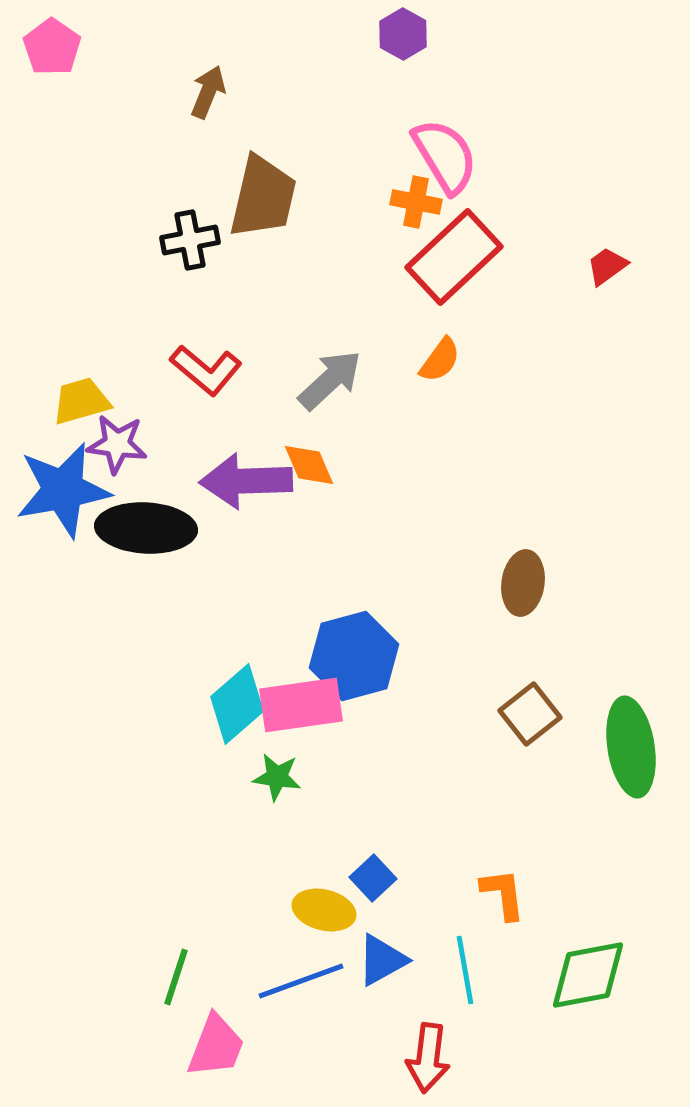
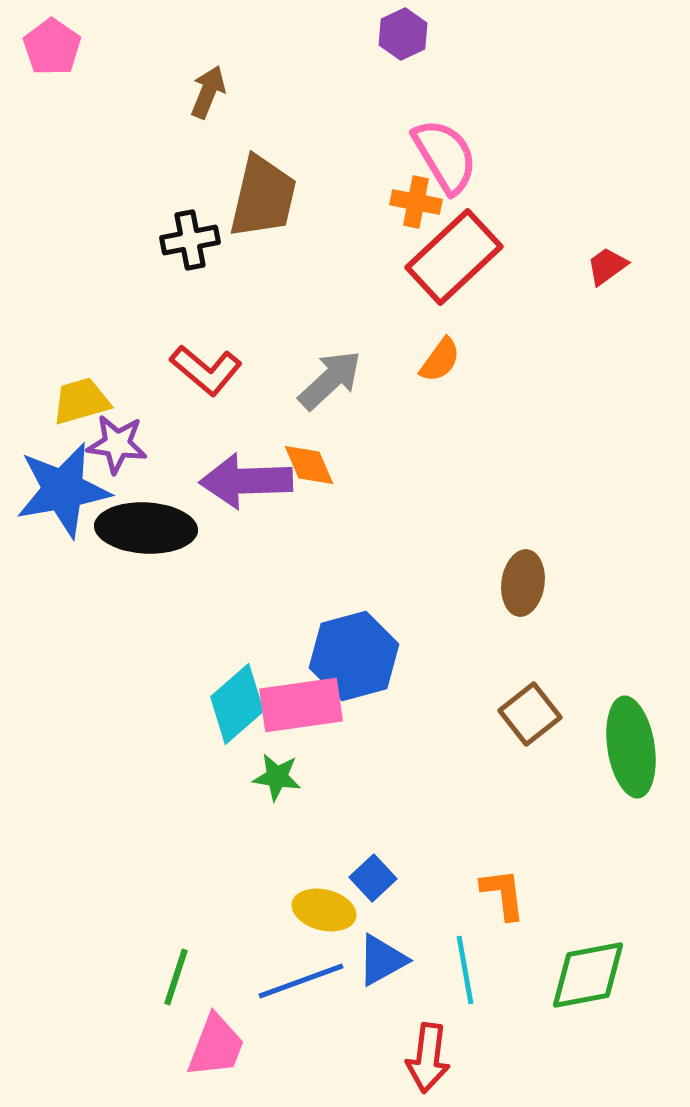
purple hexagon: rotated 6 degrees clockwise
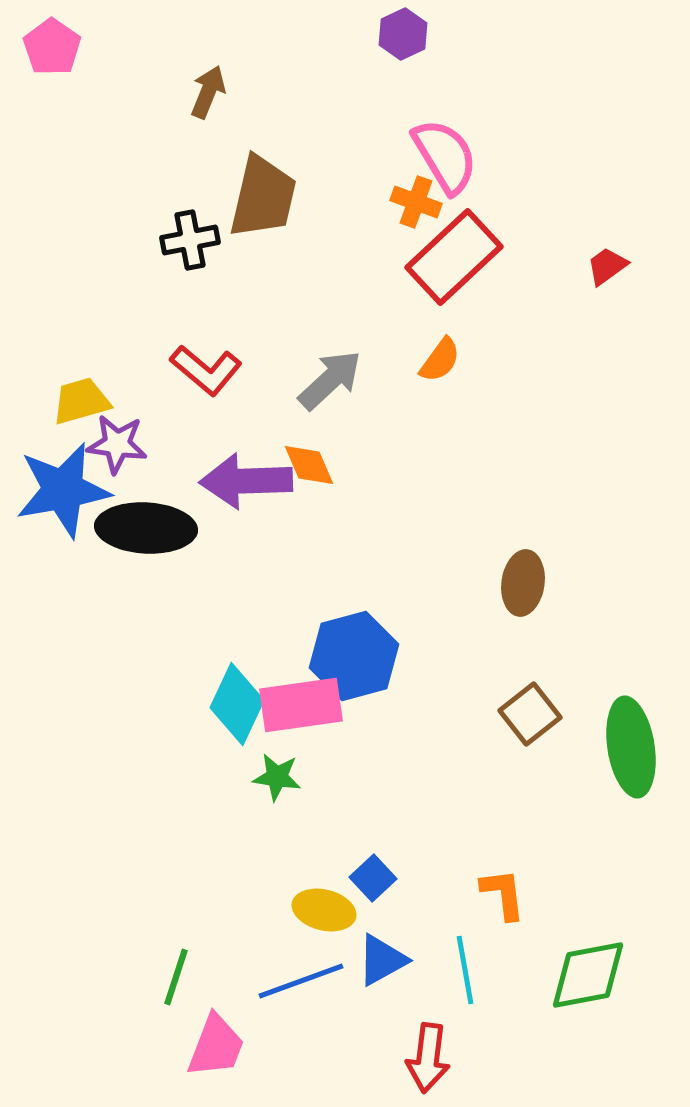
orange cross: rotated 9 degrees clockwise
cyan diamond: rotated 24 degrees counterclockwise
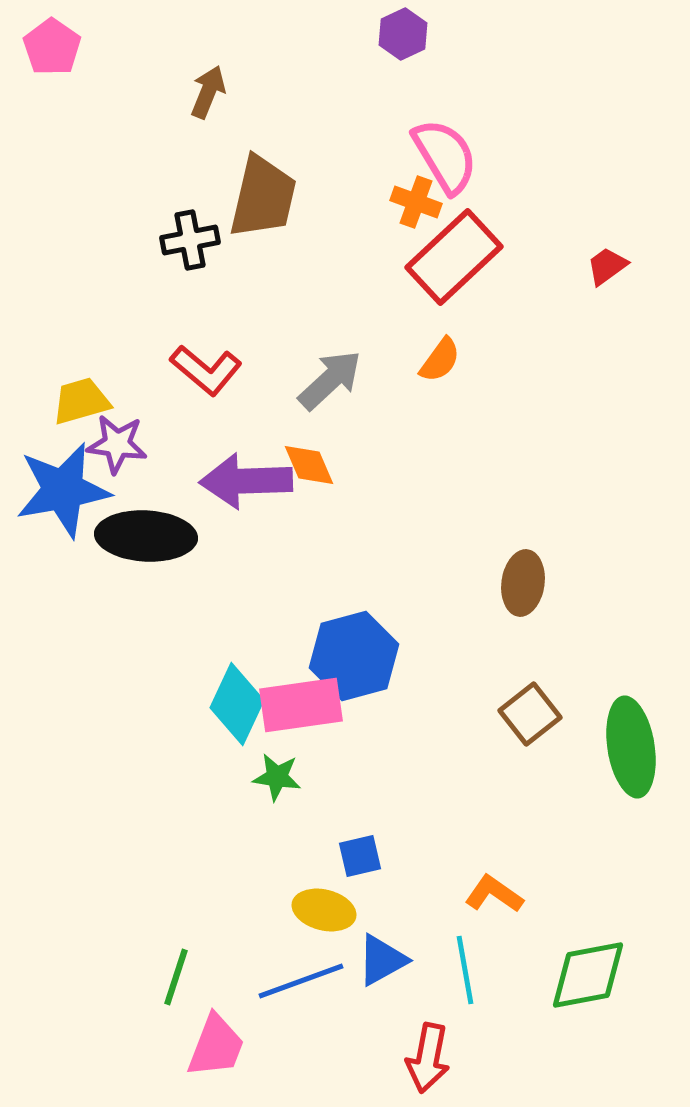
black ellipse: moved 8 px down
blue square: moved 13 px left, 22 px up; rotated 30 degrees clockwise
orange L-shape: moved 9 px left; rotated 48 degrees counterclockwise
red arrow: rotated 4 degrees clockwise
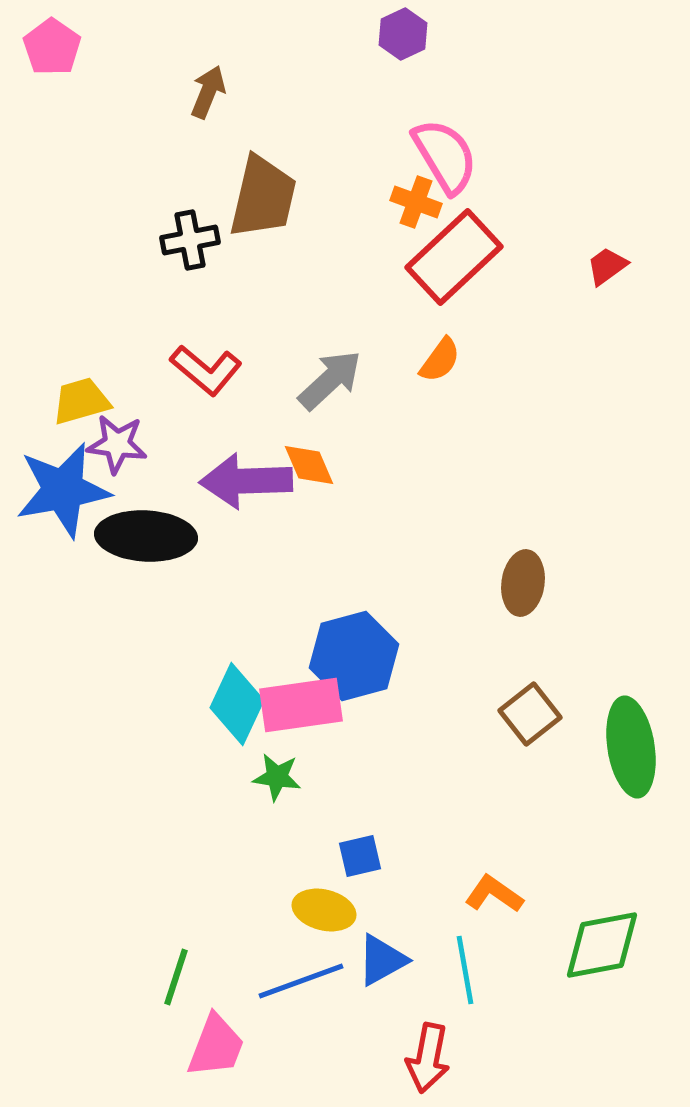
green diamond: moved 14 px right, 30 px up
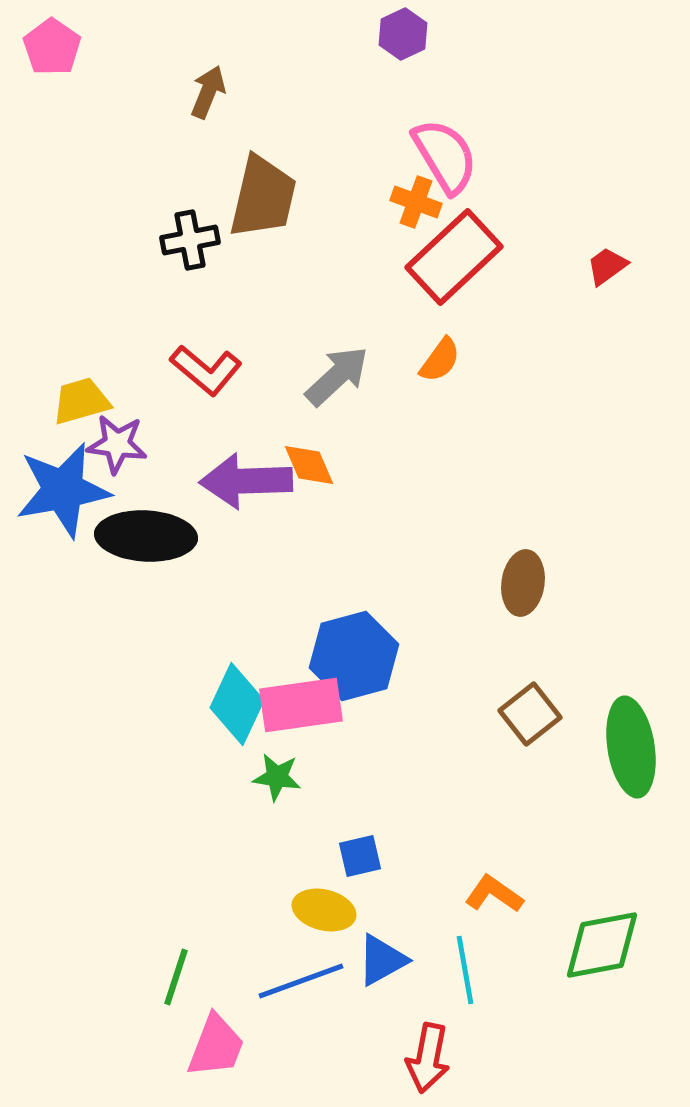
gray arrow: moved 7 px right, 4 px up
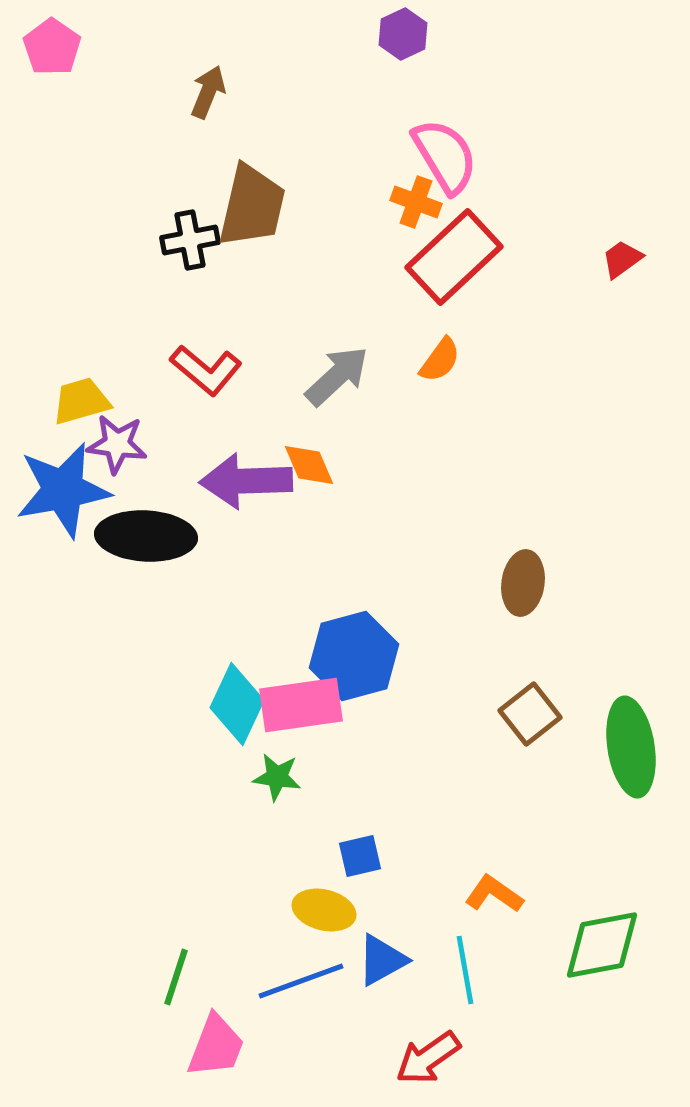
brown trapezoid: moved 11 px left, 9 px down
red trapezoid: moved 15 px right, 7 px up
red arrow: rotated 44 degrees clockwise
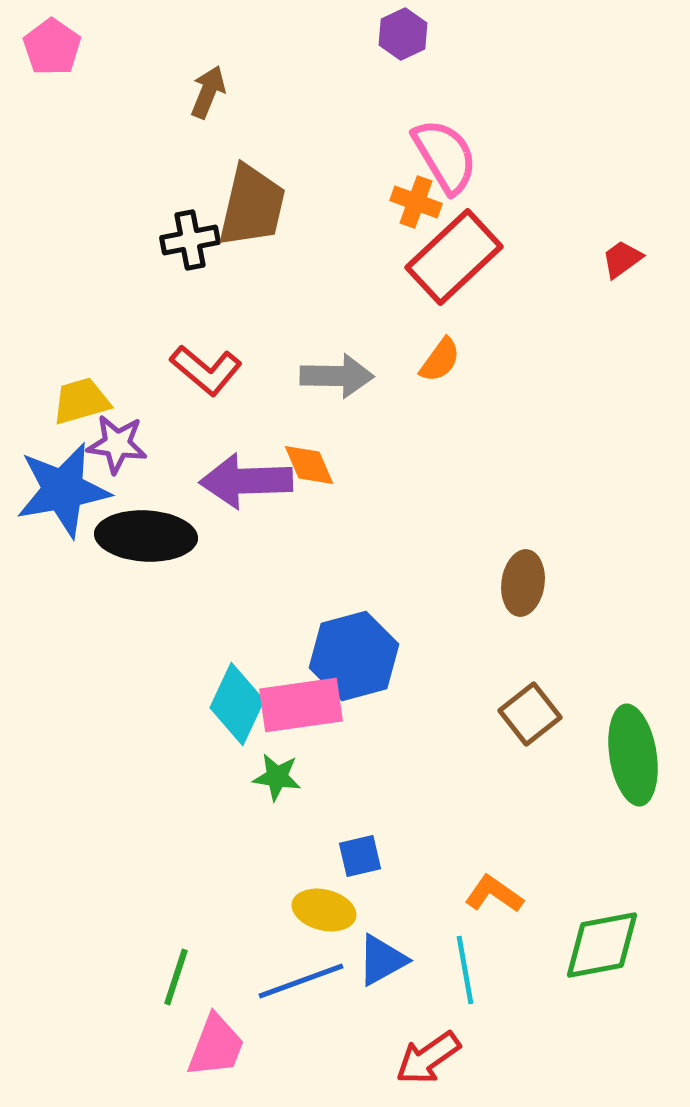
gray arrow: rotated 44 degrees clockwise
green ellipse: moved 2 px right, 8 px down
